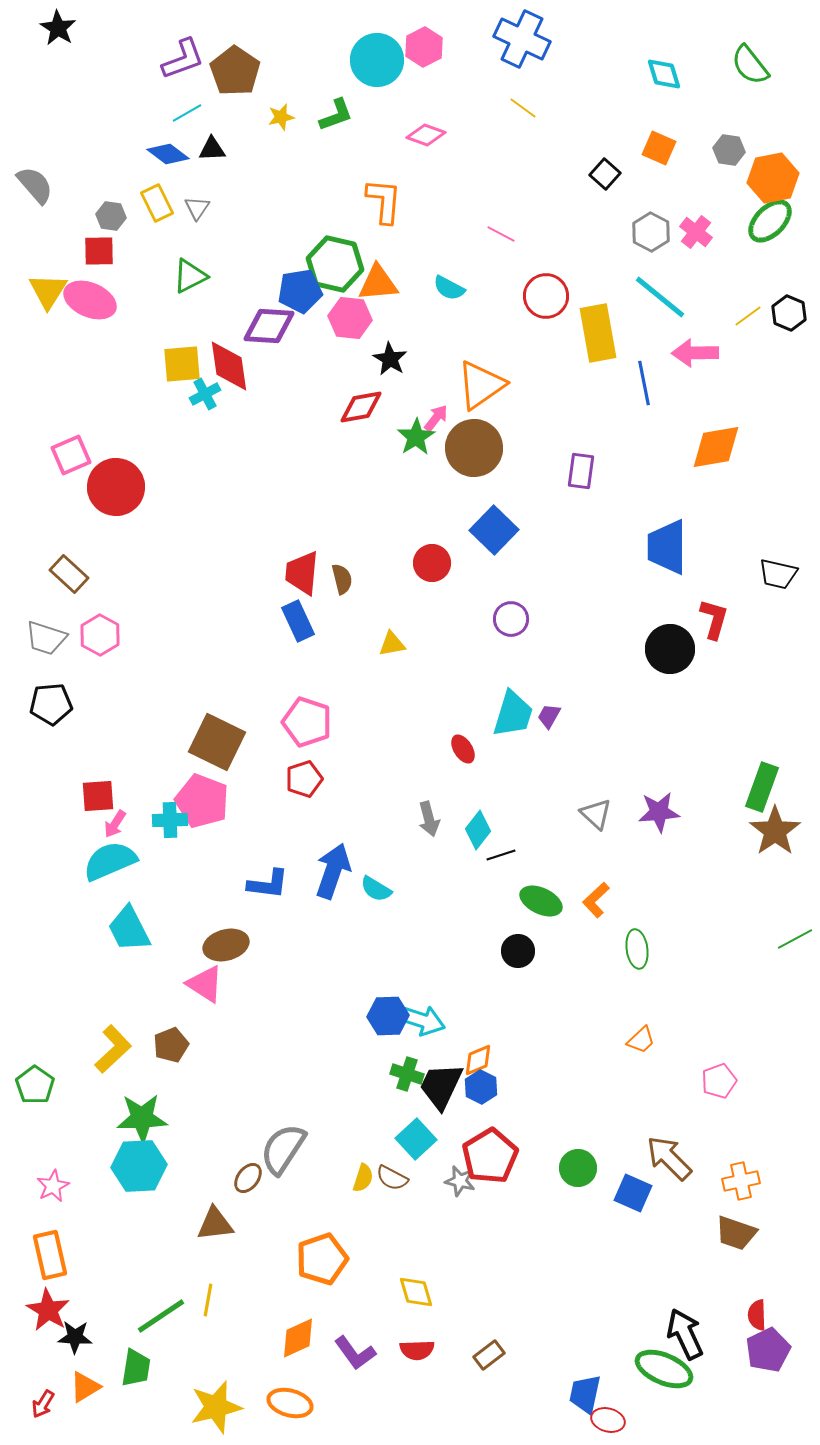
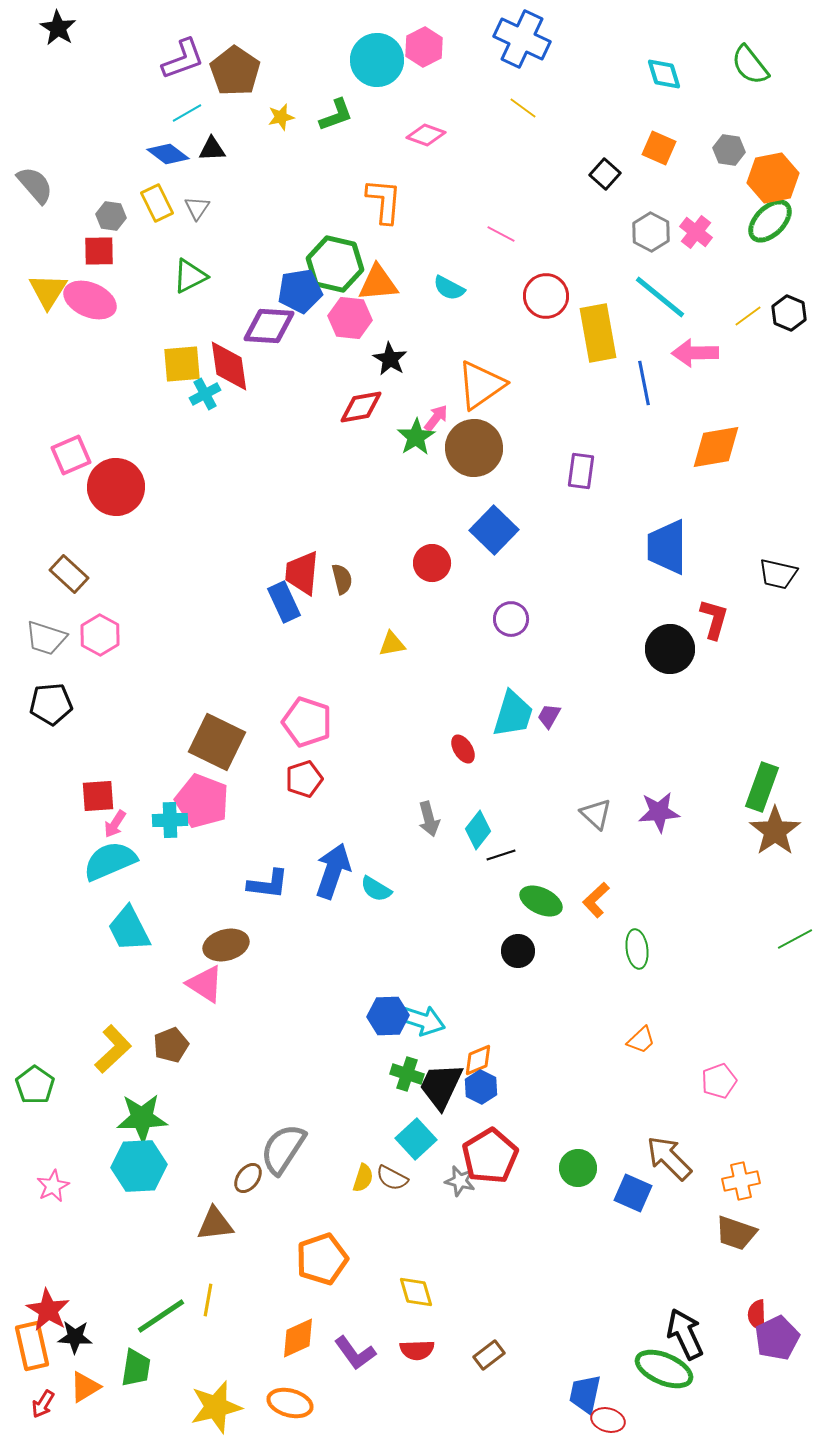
blue rectangle at (298, 621): moved 14 px left, 19 px up
orange rectangle at (50, 1255): moved 18 px left, 91 px down
purple pentagon at (768, 1350): moved 9 px right, 12 px up
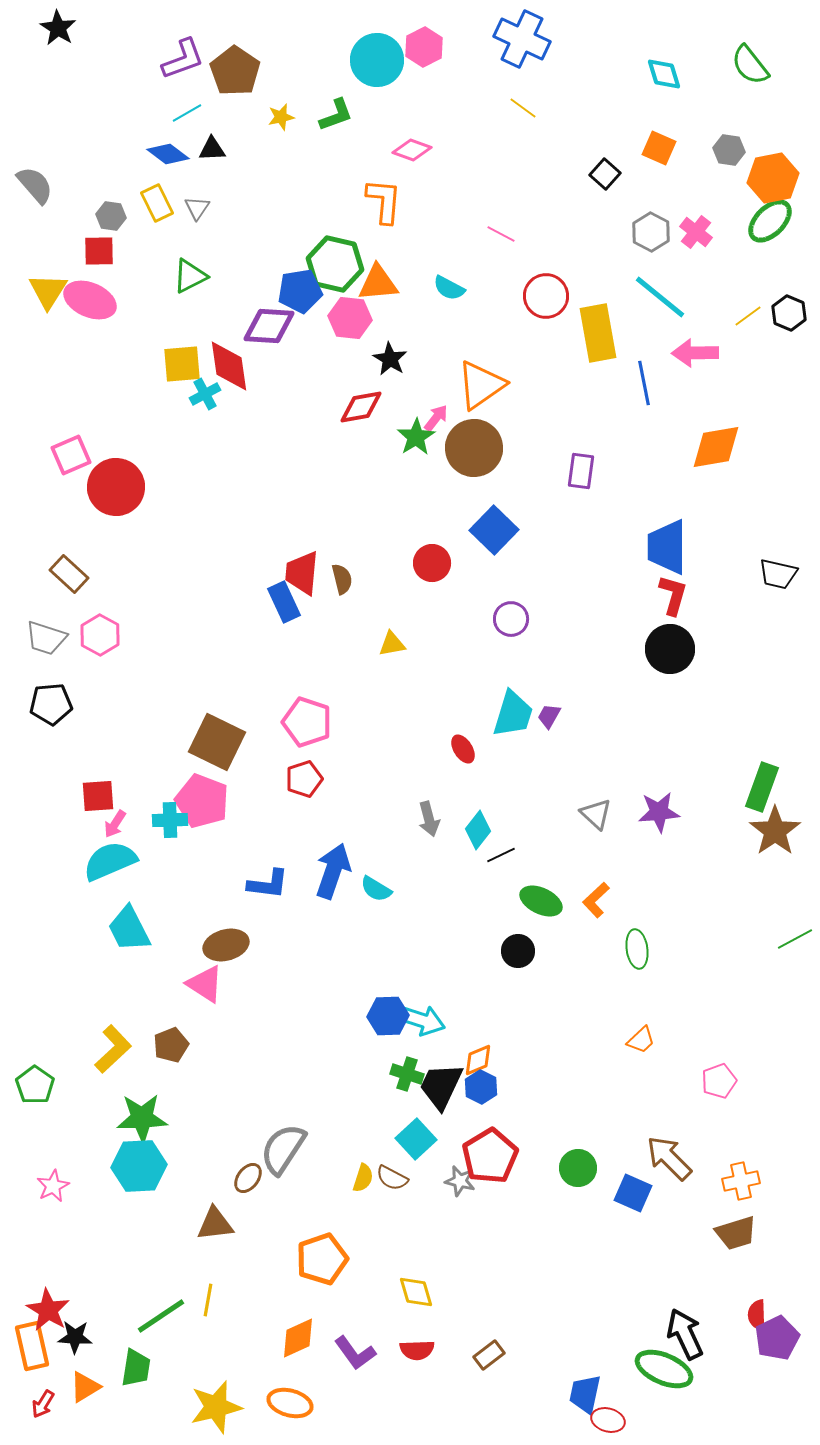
pink diamond at (426, 135): moved 14 px left, 15 px down
red L-shape at (714, 619): moved 41 px left, 24 px up
black line at (501, 855): rotated 8 degrees counterclockwise
brown trapezoid at (736, 1233): rotated 36 degrees counterclockwise
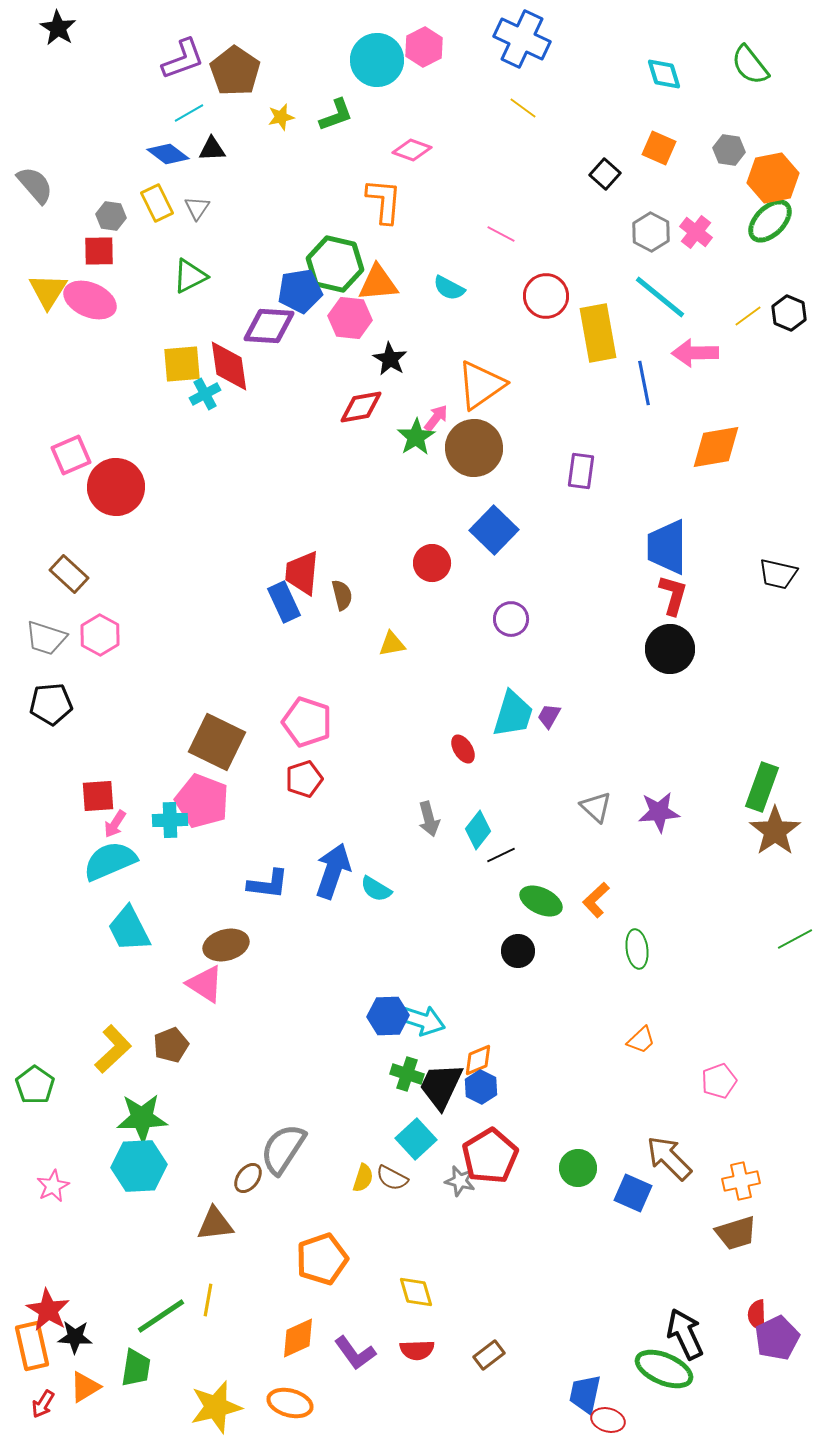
cyan line at (187, 113): moved 2 px right
brown semicircle at (342, 579): moved 16 px down
gray triangle at (596, 814): moved 7 px up
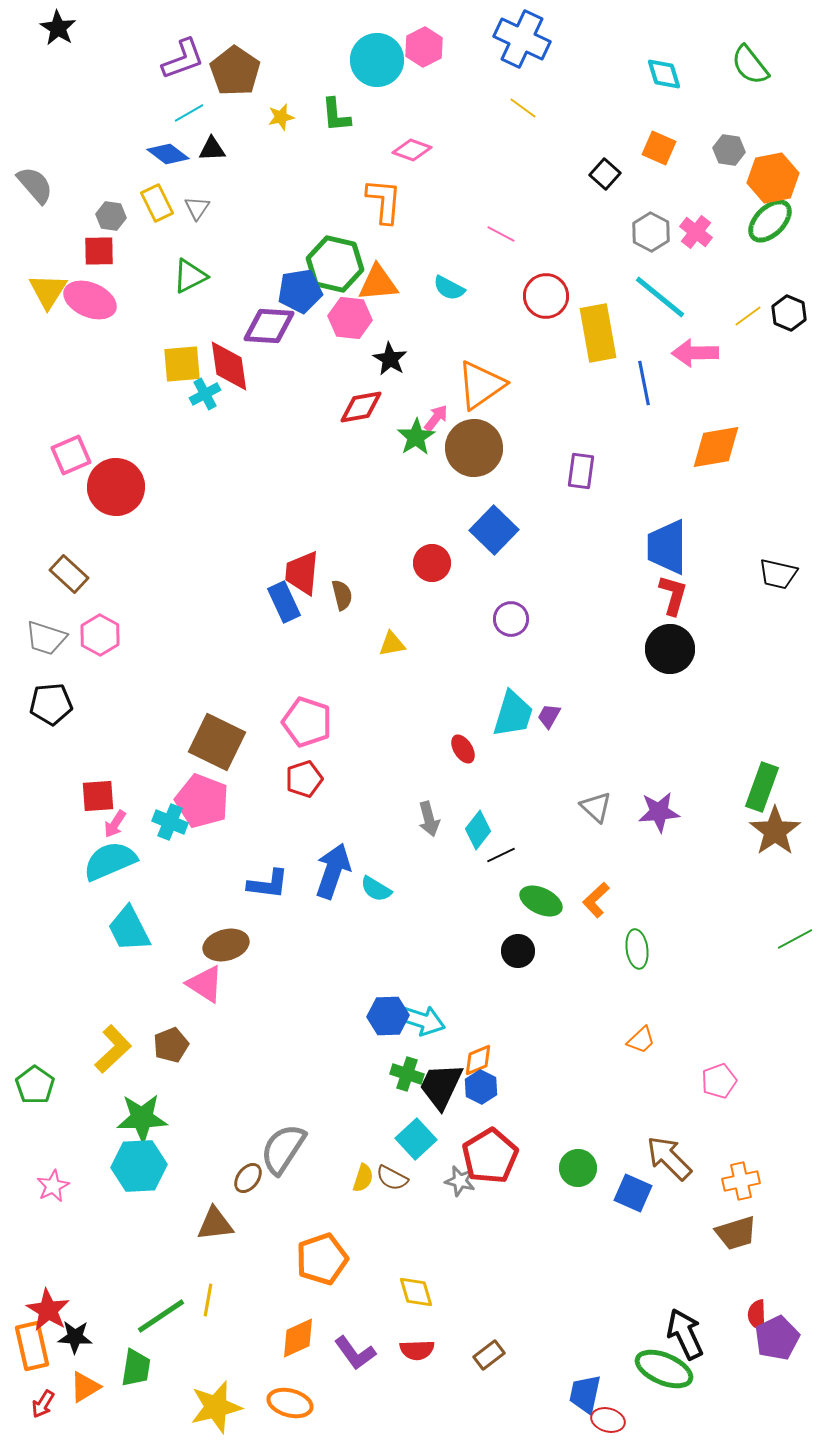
green L-shape at (336, 115): rotated 105 degrees clockwise
cyan cross at (170, 820): moved 2 px down; rotated 24 degrees clockwise
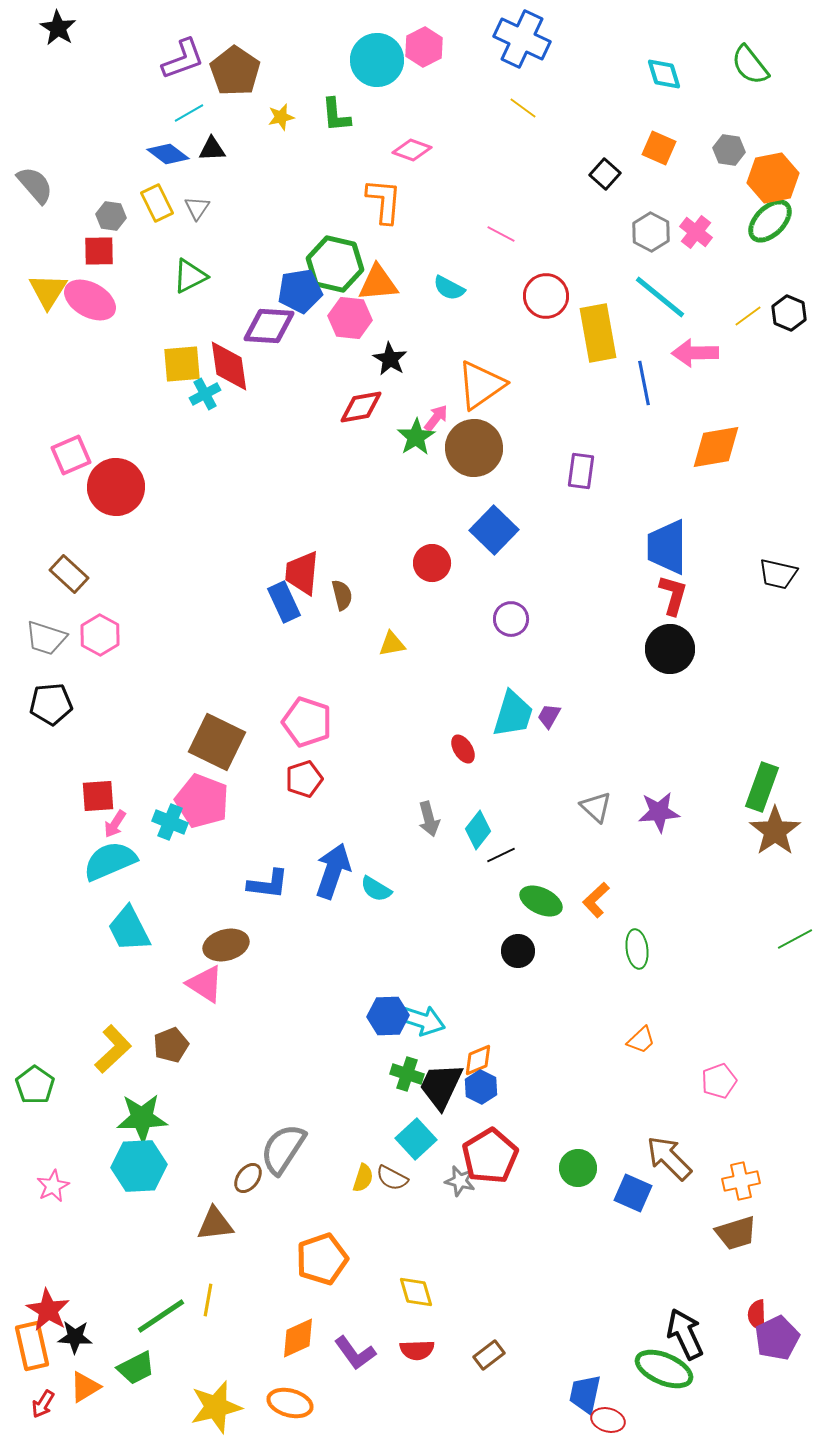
pink ellipse at (90, 300): rotated 6 degrees clockwise
green trapezoid at (136, 1368): rotated 54 degrees clockwise
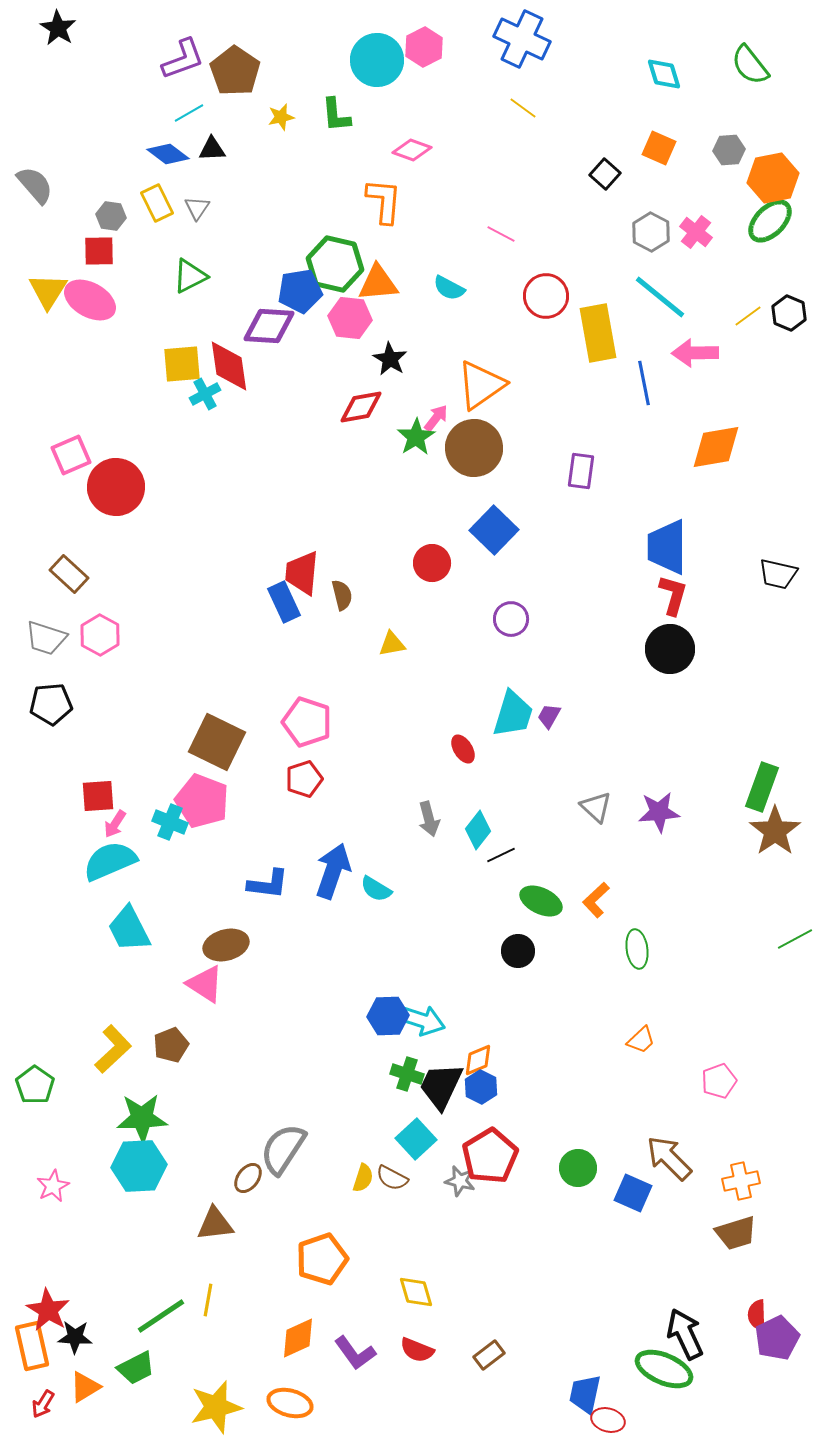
gray hexagon at (729, 150): rotated 12 degrees counterclockwise
red semicircle at (417, 1350): rotated 24 degrees clockwise
